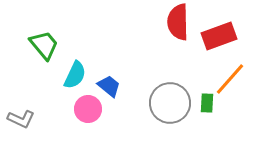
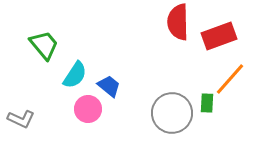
cyan semicircle: rotated 8 degrees clockwise
gray circle: moved 2 px right, 10 px down
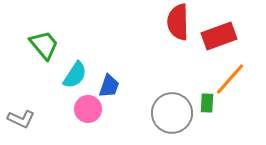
blue trapezoid: rotated 70 degrees clockwise
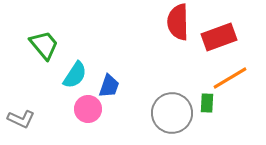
red rectangle: moved 1 px down
orange line: moved 1 px up; rotated 18 degrees clockwise
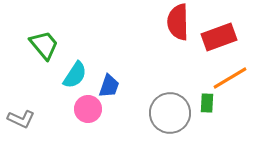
gray circle: moved 2 px left
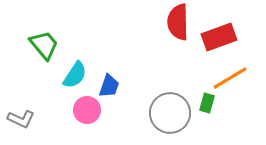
green rectangle: rotated 12 degrees clockwise
pink circle: moved 1 px left, 1 px down
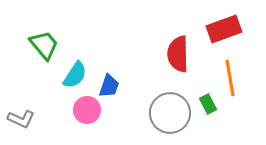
red semicircle: moved 32 px down
red rectangle: moved 5 px right, 8 px up
orange line: rotated 69 degrees counterclockwise
green rectangle: moved 1 px right, 1 px down; rotated 42 degrees counterclockwise
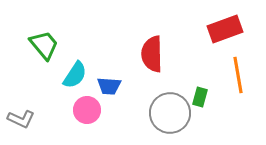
red rectangle: moved 1 px right
red semicircle: moved 26 px left
orange line: moved 8 px right, 3 px up
blue trapezoid: rotated 75 degrees clockwise
green rectangle: moved 8 px left, 7 px up; rotated 42 degrees clockwise
